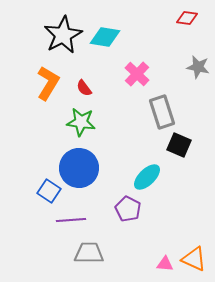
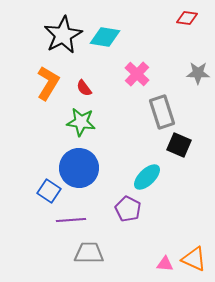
gray star: moved 6 px down; rotated 10 degrees counterclockwise
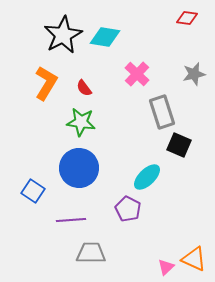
gray star: moved 4 px left, 1 px down; rotated 15 degrees counterclockwise
orange L-shape: moved 2 px left
blue square: moved 16 px left
gray trapezoid: moved 2 px right
pink triangle: moved 1 px right, 3 px down; rotated 48 degrees counterclockwise
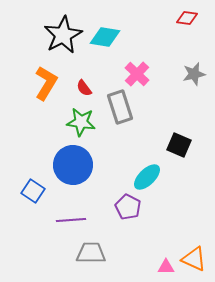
gray rectangle: moved 42 px left, 5 px up
blue circle: moved 6 px left, 3 px up
purple pentagon: moved 2 px up
pink triangle: rotated 42 degrees clockwise
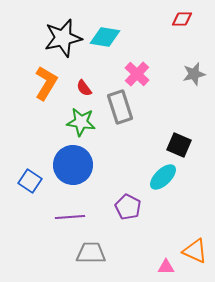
red diamond: moved 5 px left, 1 px down; rotated 10 degrees counterclockwise
black star: moved 3 px down; rotated 15 degrees clockwise
cyan ellipse: moved 16 px right
blue square: moved 3 px left, 10 px up
purple line: moved 1 px left, 3 px up
orange triangle: moved 1 px right, 8 px up
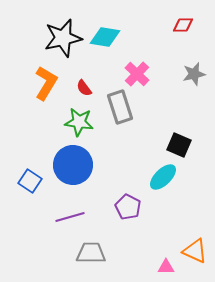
red diamond: moved 1 px right, 6 px down
green star: moved 2 px left
purple line: rotated 12 degrees counterclockwise
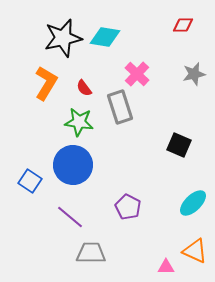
cyan ellipse: moved 30 px right, 26 px down
purple line: rotated 56 degrees clockwise
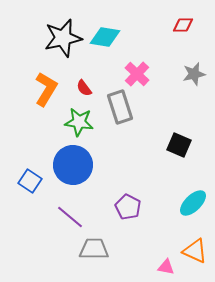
orange L-shape: moved 6 px down
gray trapezoid: moved 3 px right, 4 px up
pink triangle: rotated 12 degrees clockwise
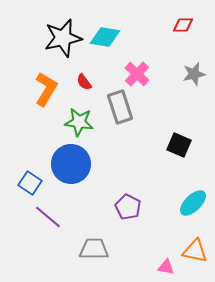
red semicircle: moved 6 px up
blue circle: moved 2 px left, 1 px up
blue square: moved 2 px down
purple line: moved 22 px left
orange triangle: rotated 12 degrees counterclockwise
